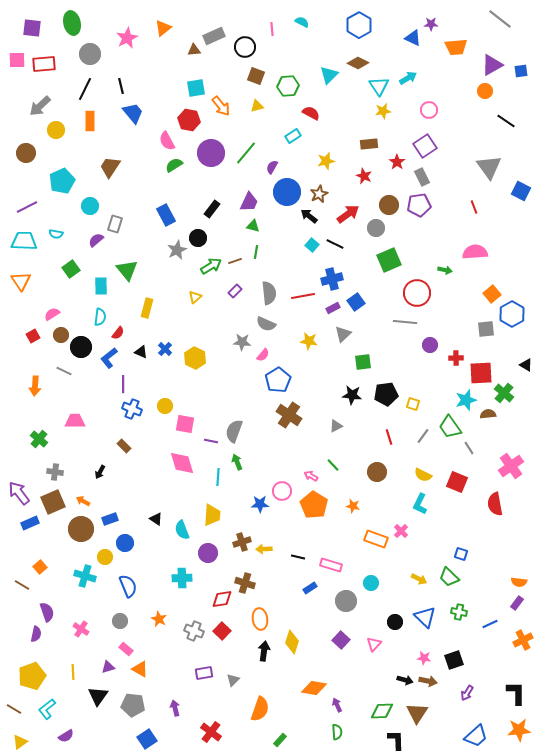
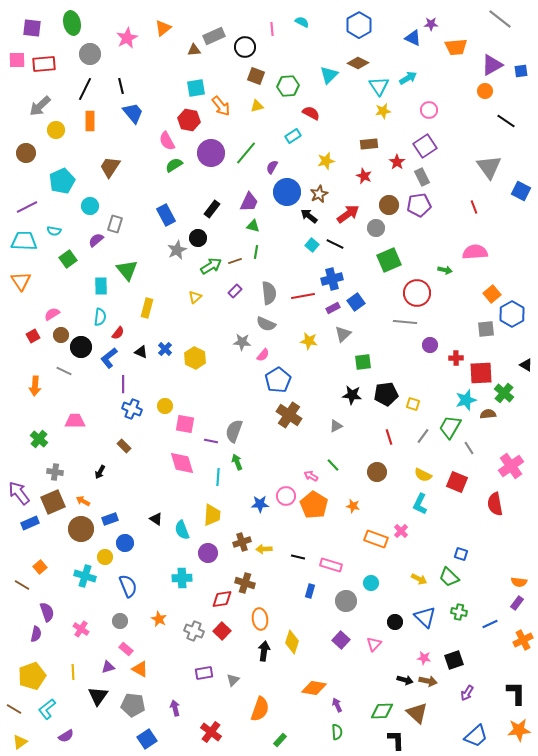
cyan semicircle at (56, 234): moved 2 px left, 3 px up
green square at (71, 269): moved 3 px left, 10 px up
green trapezoid at (450, 427): rotated 65 degrees clockwise
pink circle at (282, 491): moved 4 px right, 5 px down
blue rectangle at (310, 588): moved 3 px down; rotated 40 degrees counterclockwise
brown triangle at (417, 713): rotated 20 degrees counterclockwise
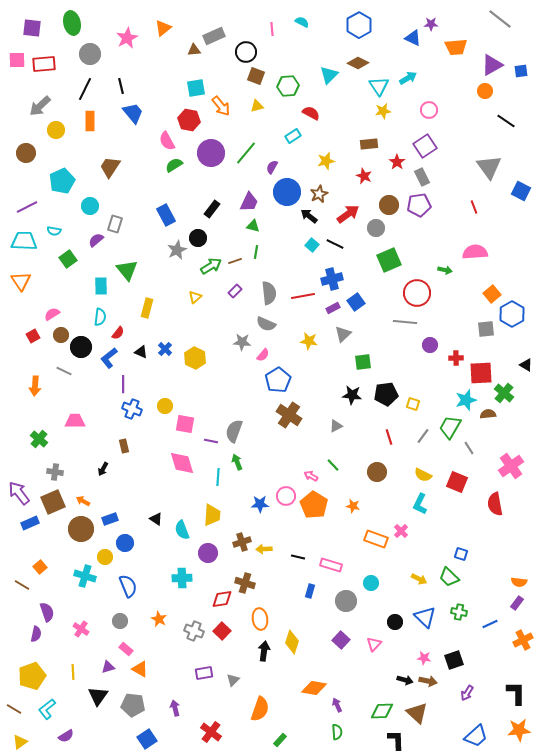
black circle at (245, 47): moved 1 px right, 5 px down
brown rectangle at (124, 446): rotated 32 degrees clockwise
black arrow at (100, 472): moved 3 px right, 3 px up
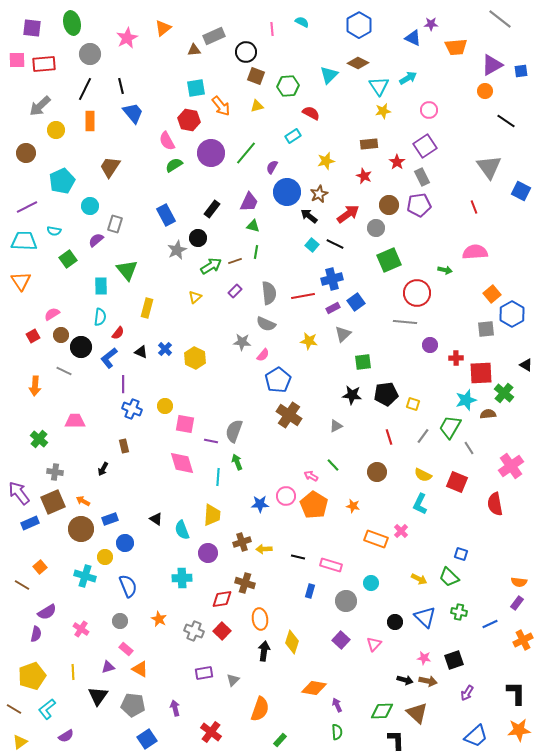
purple semicircle at (47, 612): rotated 78 degrees clockwise
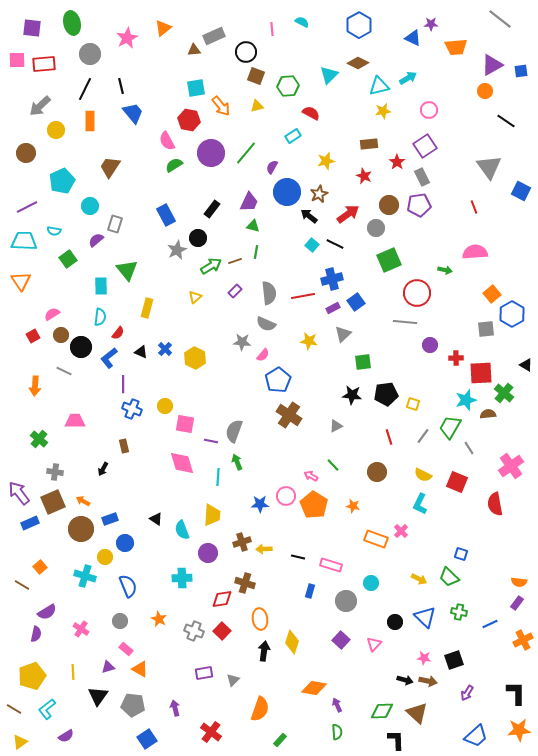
cyan triangle at (379, 86): rotated 50 degrees clockwise
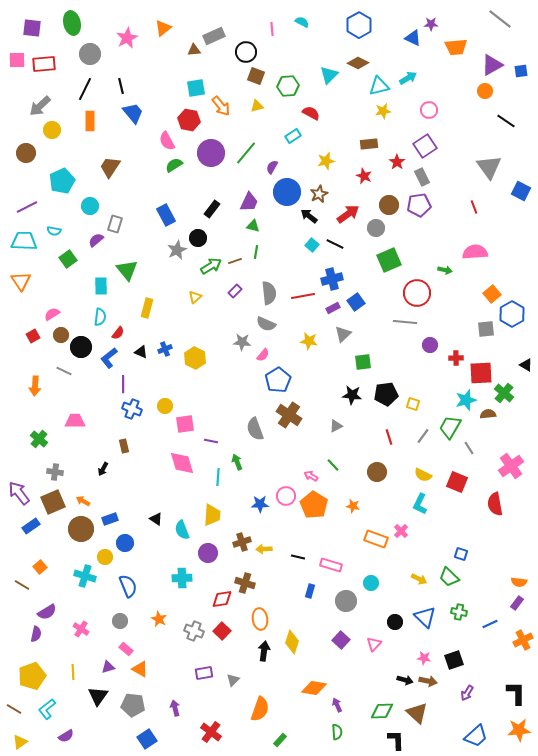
yellow circle at (56, 130): moved 4 px left
blue cross at (165, 349): rotated 24 degrees clockwise
pink square at (185, 424): rotated 18 degrees counterclockwise
gray semicircle at (234, 431): moved 21 px right, 2 px up; rotated 40 degrees counterclockwise
blue rectangle at (30, 523): moved 1 px right, 3 px down; rotated 12 degrees counterclockwise
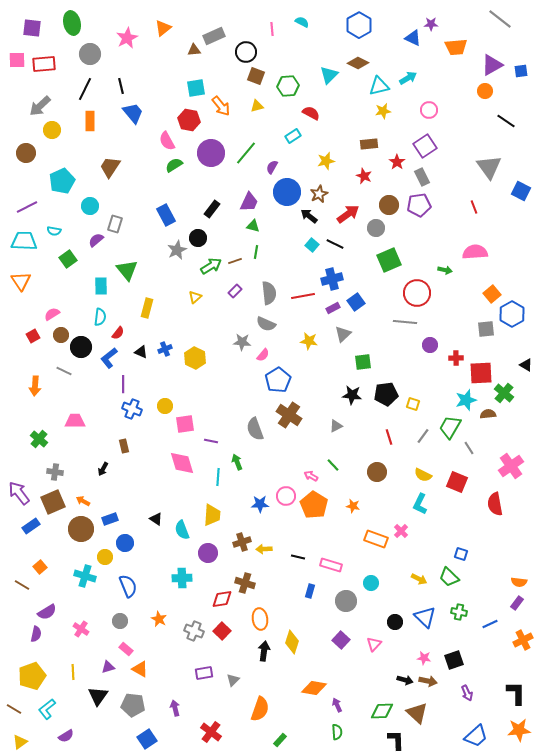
purple arrow at (467, 693): rotated 56 degrees counterclockwise
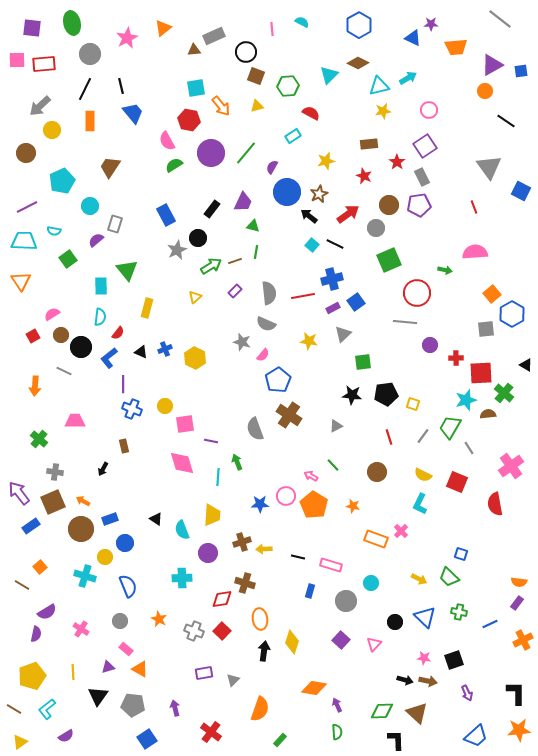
purple trapezoid at (249, 202): moved 6 px left
gray star at (242, 342): rotated 12 degrees clockwise
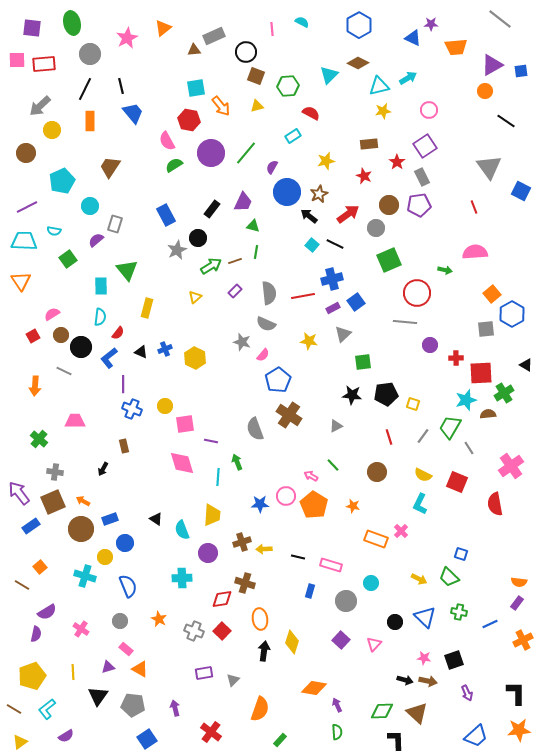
green cross at (504, 393): rotated 18 degrees clockwise
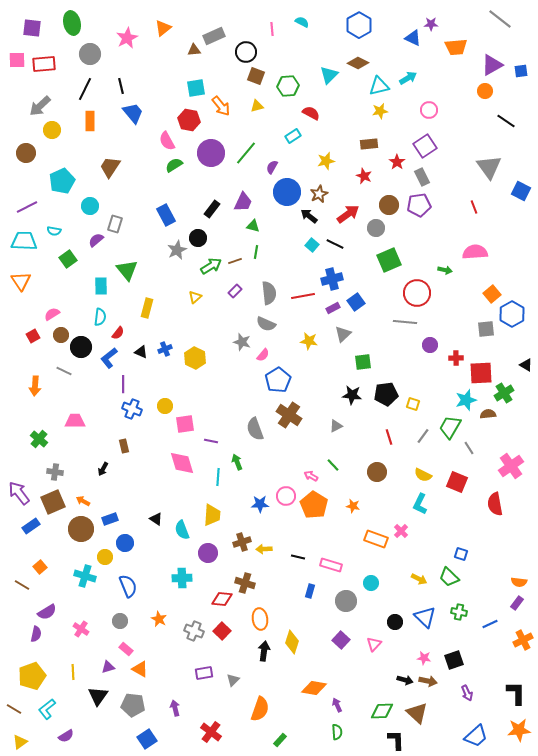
yellow star at (383, 111): moved 3 px left
red diamond at (222, 599): rotated 15 degrees clockwise
